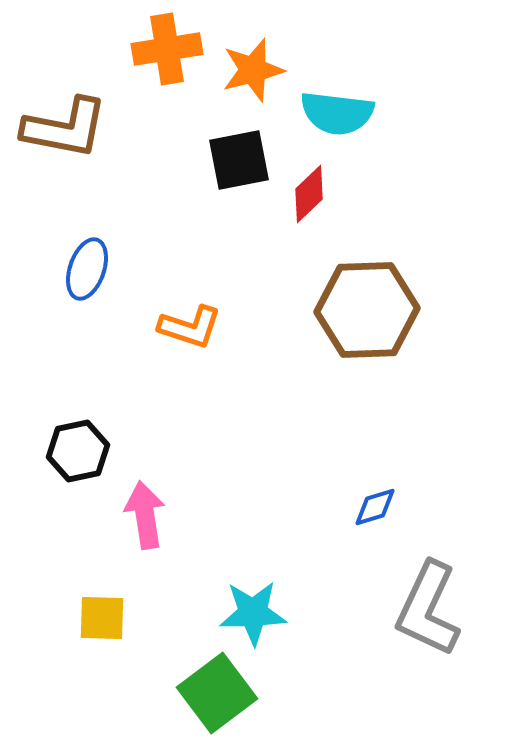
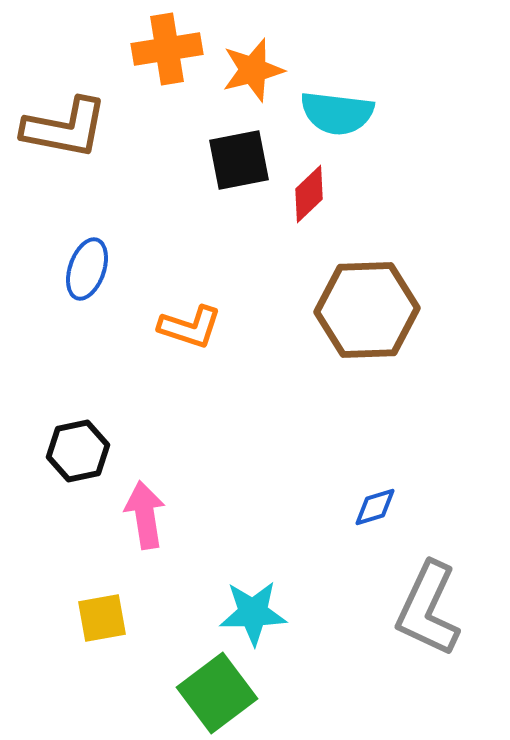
yellow square: rotated 12 degrees counterclockwise
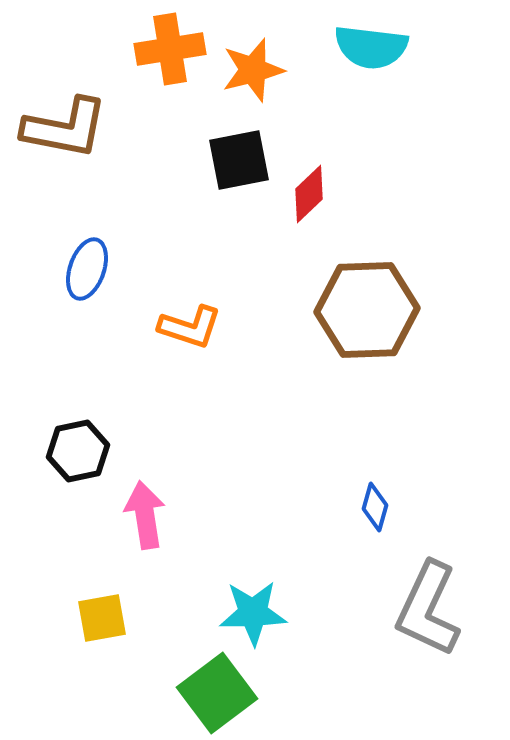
orange cross: moved 3 px right
cyan semicircle: moved 34 px right, 66 px up
blue diamond: rotated 57 degrees counterclockwise
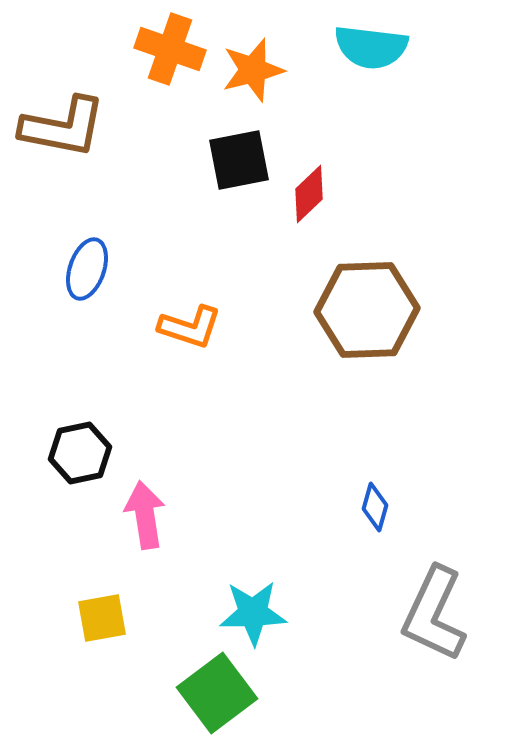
orange cross: rotated 28 degrees clockwise
brown L-shape: moved 2 px left, 1 px up
black hexagon: moved 2 px right, 2 px down
gray L-shape: moved 6 px right, 5 px down
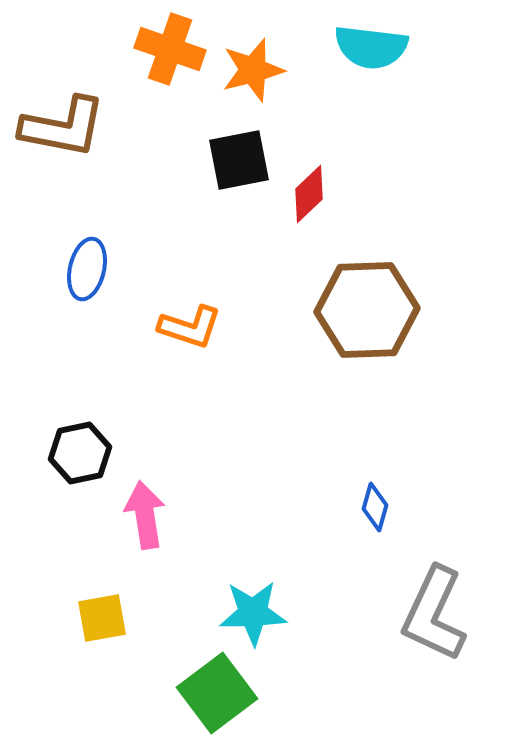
blue ellipse: rotated 6 degrees counterclockwise
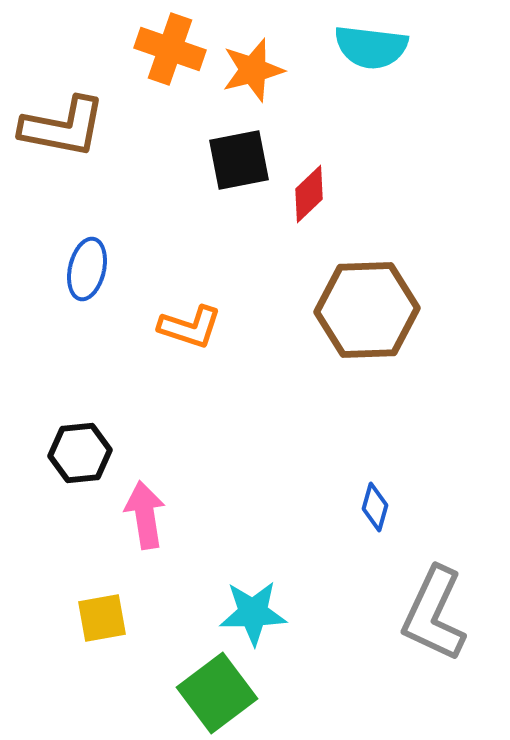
black hexagon: rotated 6 degrees clockwise
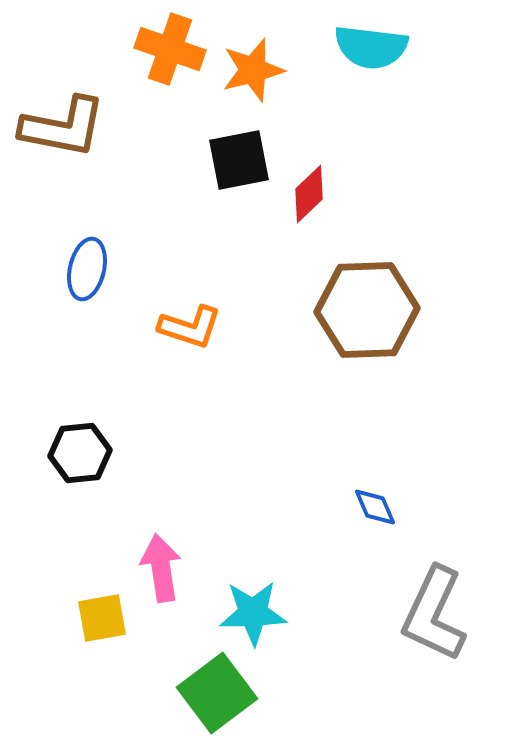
blue diamond: rotated 39 degrees counterclockwise
pink arrow: moved 16 px right, 53 px down
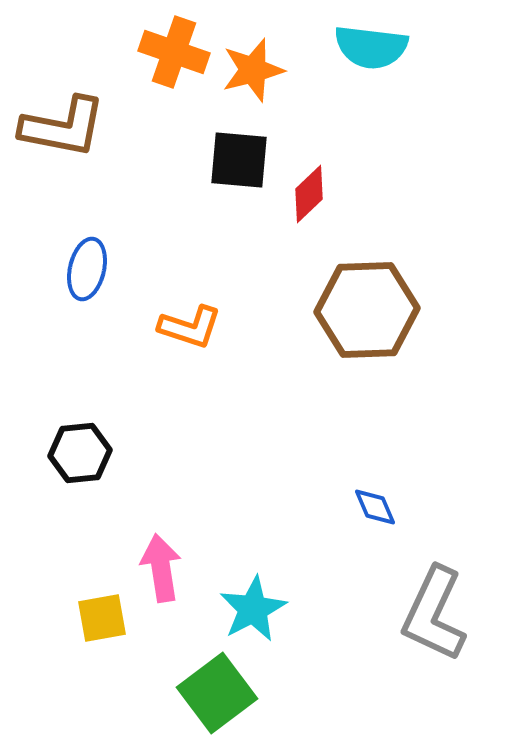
orange cross: moved 4 px right, 3 px down
black square: rotated 16 degrees clockwise
cyan star: moved 4 px up; rotated 26 degrees counterclockwise
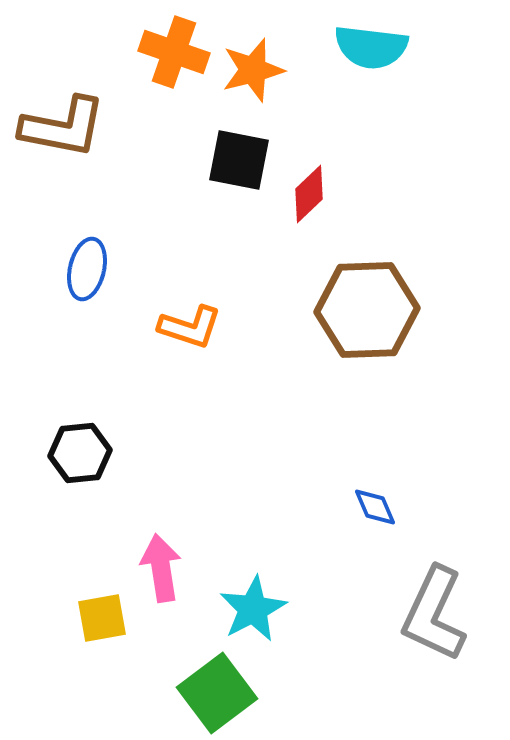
black square: rotated 6 degrees clockwise
